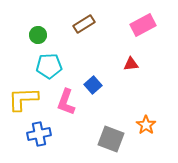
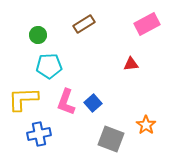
pink rectangle: moved 4 px right, 1 px up
blue square: moved 18 px down
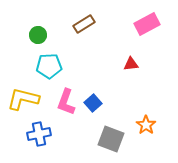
yellow L-shape: rotated 16 degrees clockwise
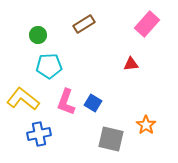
pink rectangle: rotated 20 degrees counterclockwise
yellow L-shape: rotated 24 degrees clockwise
blue square: rotated 18 degrees counterclockwise
gray square: rotated 8 degrees counterclockwise
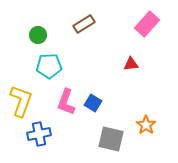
yellow L-shape: moved 2 px left, 2 px down; rotated 72 degrees clockwise
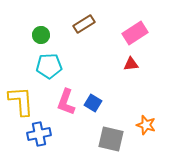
pink rectangle: moved 12 px left, 9 px down; rotated 15 degrees clockwise
green circle: moved 3 px right
yellow L-shape: rotated 24 degrees counterclockwise
orange star: rotated 18 degrees counterclockwise
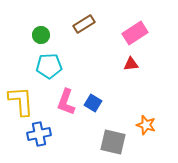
gray square: moved 2 px right, 3 px down
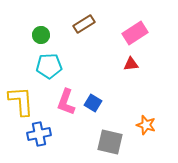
gray square: moved 3 px left
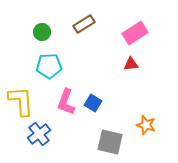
green circle: moved 1 px right, 3 px up
blue cross: rotated 25 degrees counterclockwise
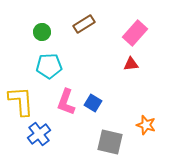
pink rectangle: rotated 15 degrees counterclockwise
